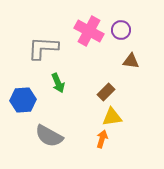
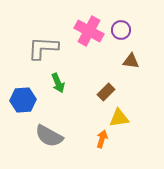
yellow triangle: moved 7 px right, 1 px down
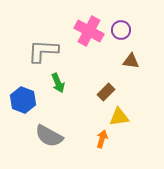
gray L-shape: moved 3 px down
blue hexagon: rotated 25 degrees clockwise
yellow triangle: moved 1 px up
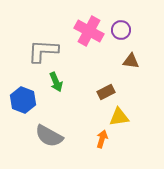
green arrow: moved 2 px left, 1 px up
brown rectangle: rotated 18 degrees clockwise
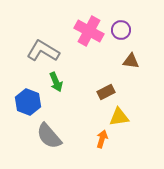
gray L-shape: rotated 28 degrees clockwise
blue hexagon: moved 5 px right, 2 px down
gray semicircle: rotated 20 degrees clockwise
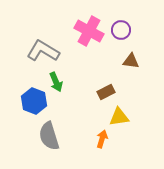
blue hexagon: moved 6 px right, 1 px up
gray semicircle: rotated 24 degrees clockwise
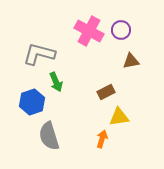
gray L-shape: moved 4 px left, 3 px down; rotated 16 degrees counterclockwise
brown triangle: rotated 18 degrees counterclockwise
blue hexagon: moved 2 px left, 1 px down; rotated 20 degrees clockwise
